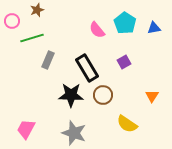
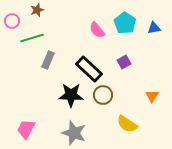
black rectangle: moved 2 px right, 1 px down; rotated 16 degrees counterclockwise
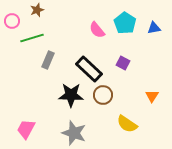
purple square: moved 1 px left, 1 px down; rotated 32 degrees counterclockwise
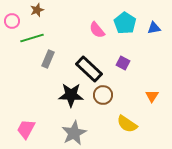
gray rectangle: moved 1 px up
gray star: rotated 25 degrees clockwise
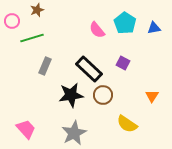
gray rectangle: moved 3 px left, 7 px down
black star: rotated 10 degrees counterclockwise
pink trapezoid: rotated 110 degrees clockwise
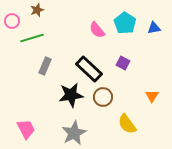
brown circle: moved 2 px down
yellow semicircle: rotated 20 degrees clockwise
pink trapezoid: rotated 15 degrees clockwise
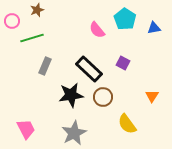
cyan pentagon: moved 4 px up
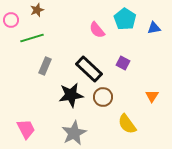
pink circle: moved 1 px left, 1 px up
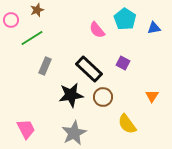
green line: rotated 15 degrees counterclockwise
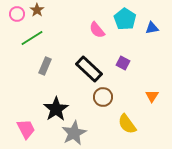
brown star: rotated 16 degrees counterclockwise
pink circle: moved 6 px right, 6 px up
blue triangle: moved 2 px left
black star: moved 15 px left, 14 px down; rotated 25 degrees counterclockwise
